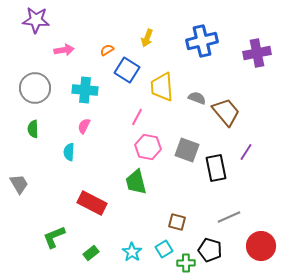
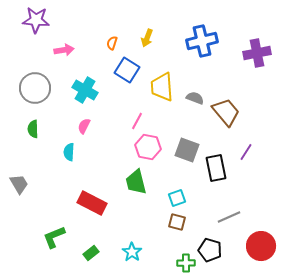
orange semicircle: moved 5 px right, 7 px up; rotated 40 degrees counterclockwise
cyan cross: rotated 25 degrees clockwise
gray semicircle: moved 2 px left
pink line: moved 4 px down
cyan square: moved 13 px right, 51 px up; rotated 12 degrees clockwise
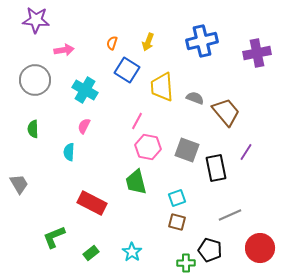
yellow arrow: moved 1 px right, 4 px down
gray circle: moved 8 px up
gray line: moved 1 px right, 2 px up
red circle: moved 1 px left, 2 px down
